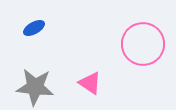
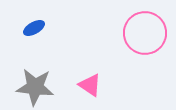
pink circle: moved 2 px right, 11 px up
pink triangle: moved 2 px down
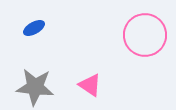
pink circle: moved 2 px down
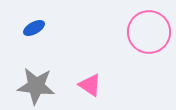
pink circle: moved 4 px right, 3 px up
gray star: moved 1 px right, 1 px up
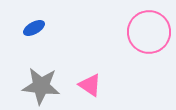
gray star: moved 5 px right
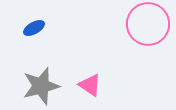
pink circle: moved 1 px left, 8 px up
gray star: rotated 21 degrees counterclockwise
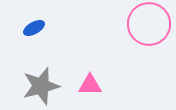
pink circle: moved 1 px right
pink triangle: rotated 35 degrees counterclockwise
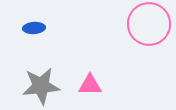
blue ellipse: rotated 25 degrees clockwise
gray star: rotated 9 degrees clockwise
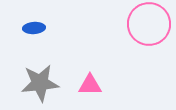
gray star: moved 1 px left, 3 px up
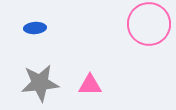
blue ellipse: moved 1 px right
